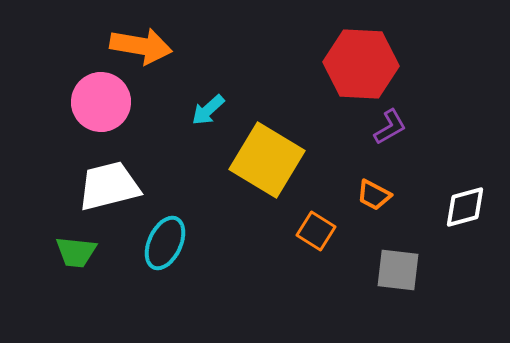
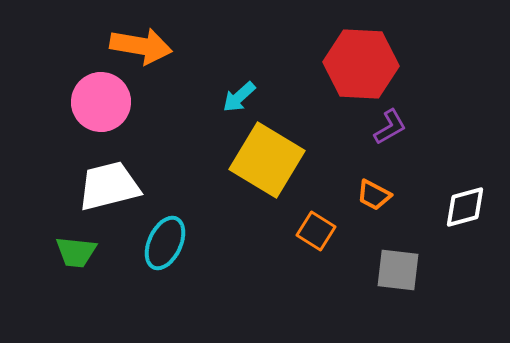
cyan arrow: moved 31 px right, 13 px up
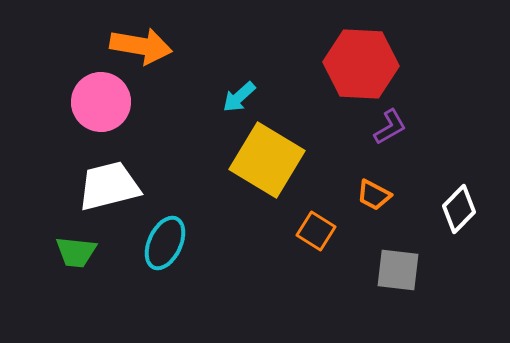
white diamond: moved 6 px left, 2 px down; rotated 30 degrees counterclockwise
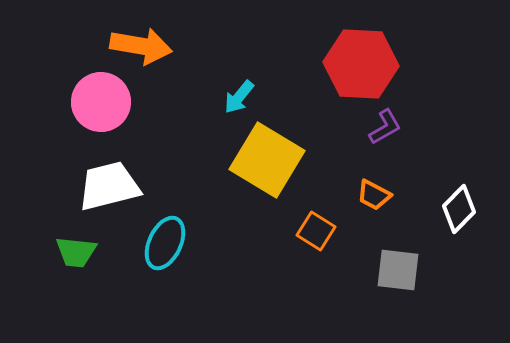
cyan arrow: rotated 9 degrees counterclockwise
purple L-shape: moved 5 px left
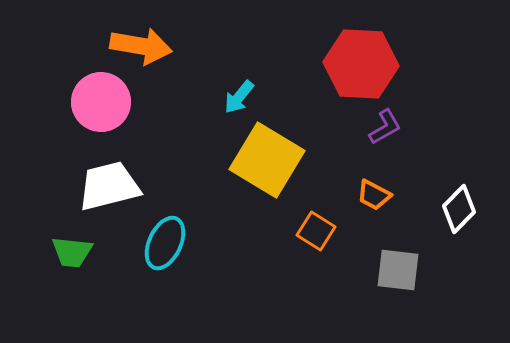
green trapezoid: moved 4 px left
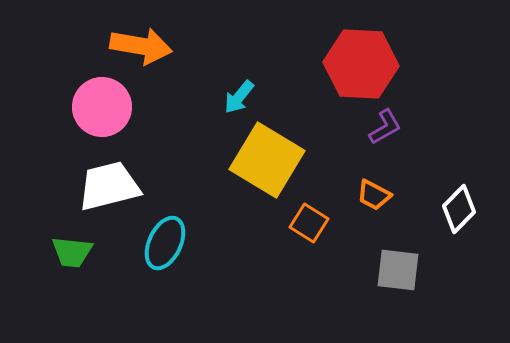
pink circle: moved 1 px right, 5 px down
orange square: moved 7 px left, 8 px up
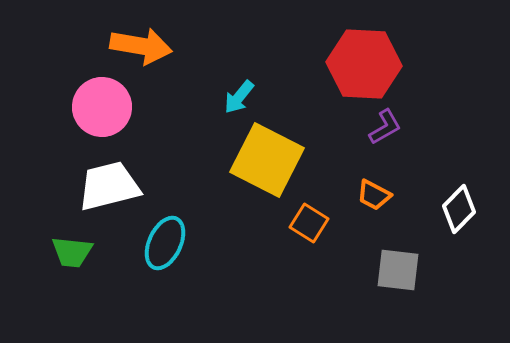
red hexagon: moved 3 px right
yellow square: rotated 4 degrees counterclockwise
